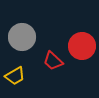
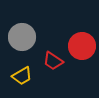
red trapezoid: rotated 10 degrees counterclockwise
yellow trapezoid: moved 7 px right
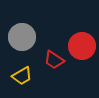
red trapezoid: moved 1 px right, 1 px up
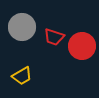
gray circle: moved 10 px up
red trapezoid: moved 23 px up; rotated 15 degrees counterclockwise
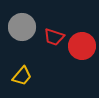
yellow trapezoid: rotated 20 degrees counterclockwise
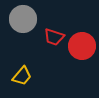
gray circle: moved 1 px right, 8 px up
